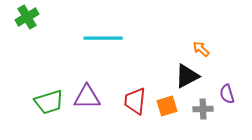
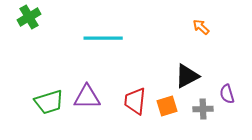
green cross: moved 2 px right
orange arrow: moved 22 px up
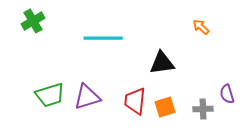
green cross: moved 4 px right, 4 px down
black triangle: moved 25 px left, 13 px up; rotated 20 degrees clockwise
purple triangle: rotated 16 degrees counterclockwise
green trapezoid: moved 1 px right, 7 px up
orange square: moved 2 px left, 1 px down
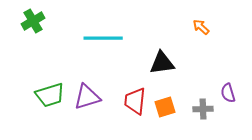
purple semicircle: moved 1 px right, 1 px up
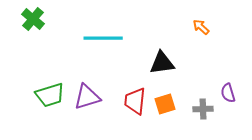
green cross: moved 2 px up; rotated 20 degrees counterclockwise
orange square: moved 3 px up
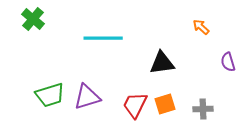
purple semicircle: moved 31 px up
red trapezoid: moved 4 px down; rotated 20 degrees clockwise
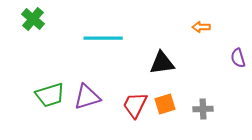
orange arrow: rotated 42 degrees counterclockwise
purple semicircle: moved 10 px right, 4 px up
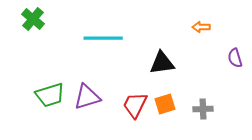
purple semicircle: moved 3 px left
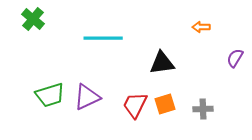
purple semicircle: rotated 48 degrees clockwise
purple triangle: rotated 8 degrees counterclockwise
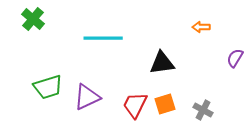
green trapezoid: moved 2 px left, 8 px up
gray cross: moved 1 px down; rotated 30 degrees clockwise
